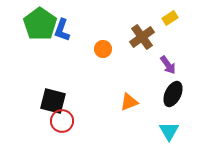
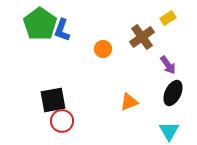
yellow rectangle: moved 2 px left
black ellipse: moved 1 px up
black square: moved 1 px up; rotated 24 degrees counterclockwise
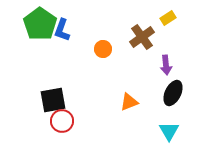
purple arrow: moved 2 px left; rotated 30 degrees clockwise
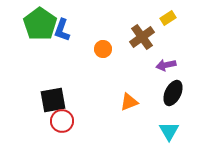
purple arrow: rotated 84 degrees clockwise
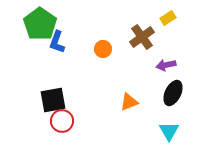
blue L-shape: moved 5 px left, 12 px down
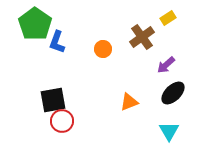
green pentagon: moved 5 px left
purple arrow: rotated 30 degrees counterclockwise
black ellipse: rotated 20 degrees clockwise
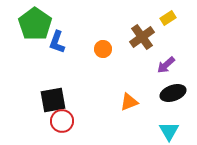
black ellipse: rotated 25 degrees clockwise
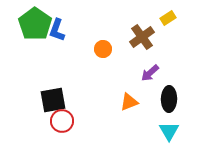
blue L-shape: moved 12 px up
purple arrow: moved 16 px left, 8 px down
black ellipse: moved 4 px left, 6 px down; rotated 70 degrees counterclockwise
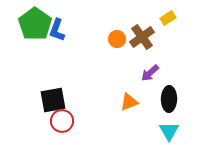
orange circle: moved 14 px right, 10 px up
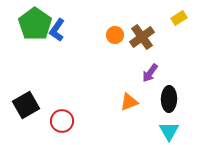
yellow rectangle: moved 11 px right
blue L-shape: rotated 15 degrees clockwise
orange circle: moved 2 px left, 4 px up
purple arrow: rotated 12 degrees counterclockwise
black square: moved 27 px left, 5 px down; rotated 20 degrees counterclockwise
